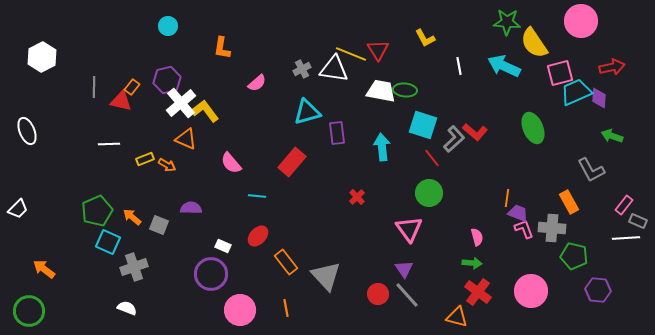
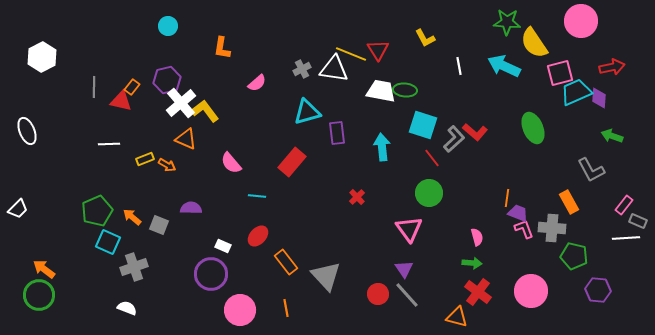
green circle at (29, 311): moved 10 px right, 16 px up
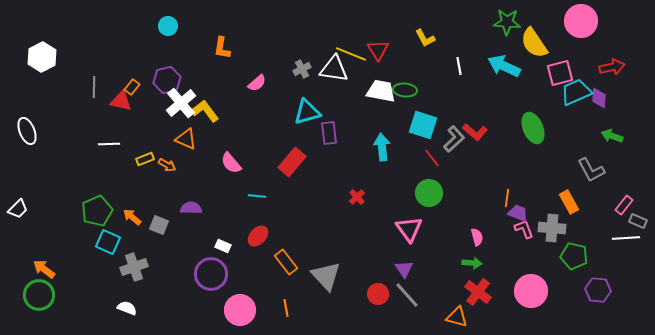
purple rectangle at (337, 133): moved 8 px left
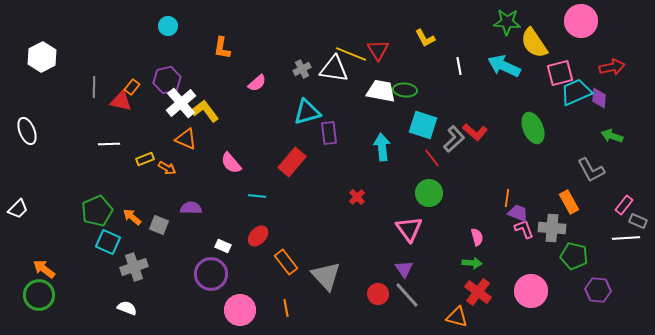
orange arrow at (167, 165): moved 3 px down
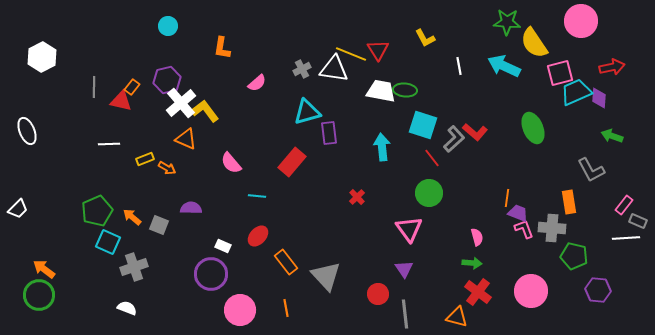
orange rectangle at (569, 202): rotated 20 degrees clockwise
gray line at (407, 295): moved 2 px left, 19 px down; rotated 36 degrees clockwise
